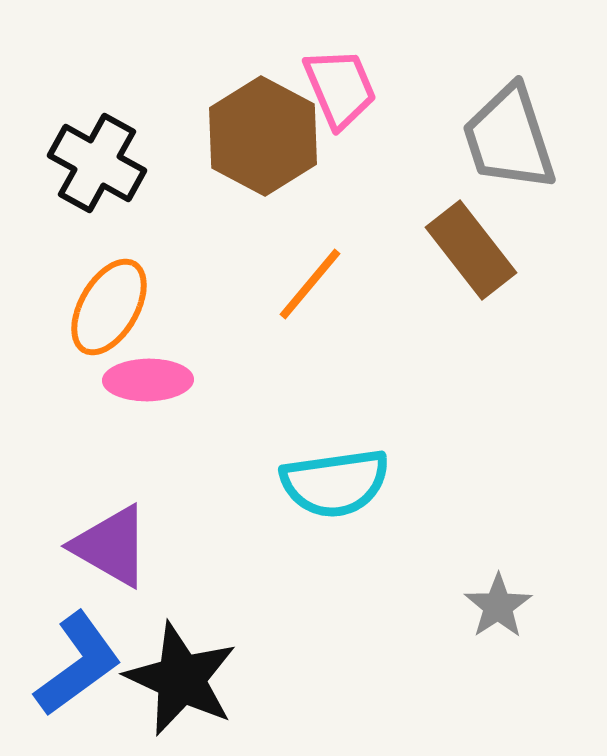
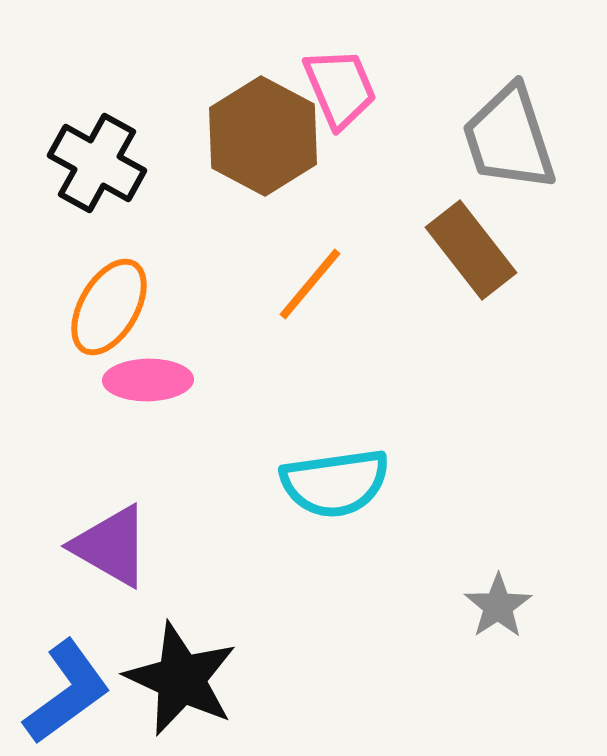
blue L-shape: moved 11 px left, 28 px down
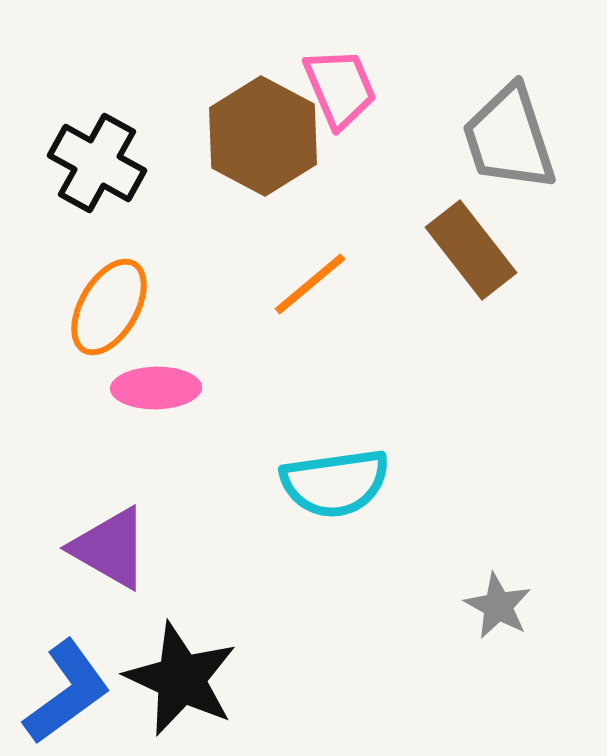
orange line: rotated 10 degrees clockwise
pink ellipse: moved 8 px right, 8 px down
purple triangle: moved 1 px left, 2 px down
gray star: rotated 10 degrees counterclockwise
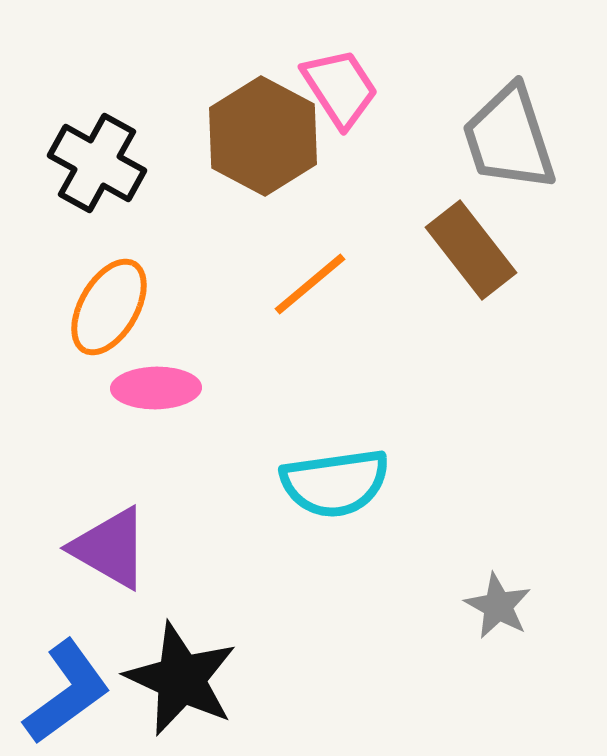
pink trapezoid: rotated 10 degrees counterclockwise
